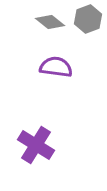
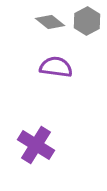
gray hexagon: moved 1 px left, 2 px down; rotated 8 degrees counterclockwise
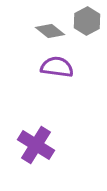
gray diamond: moved 9 px down
purple semicircle: moved 1 px right
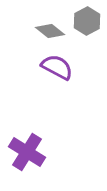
purple semicircle: rotated 20 degrees clockwise
purple cross: moved 9 px left, 7 px down
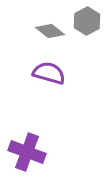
purple semicircle: moved 8 px left, 6 px down; rotated 12 degrees counterclockwise
purple cross: rotated 12 degrees counterclockwise
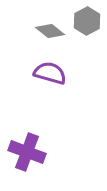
purple semicircle: moved 1 px right
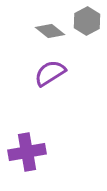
purple semicircle: rotated 48 degrees counterclockwise
purple cross: rotated 30 degrees counterclockwise
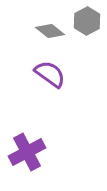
purple semicircle: moved 1 px down; rotated 68 degrees clockwise
purple cross: rotated 18 degrees counterclockwise
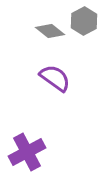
gray hexagon: moved 3 px left
purple semicircle: moved 5 px right, 4 px down
